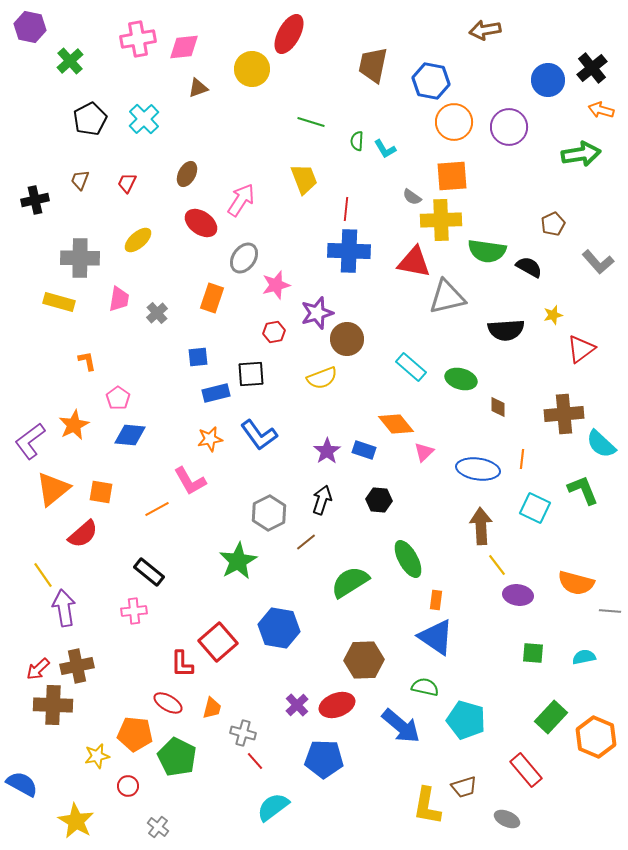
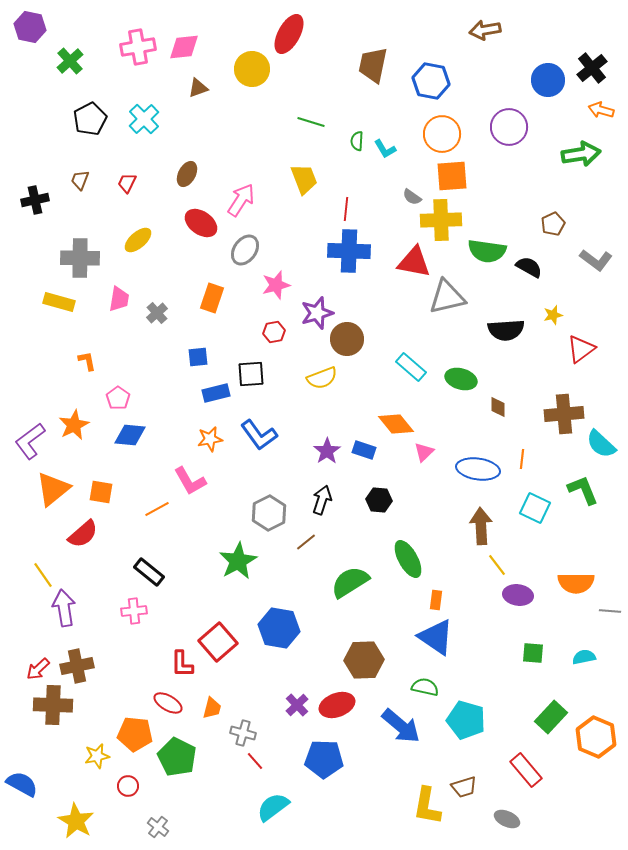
pink cross at (138, 39): moved 8 px down
orange circle at (454, 122): moved 12 px left, 12 px down
gray ellipse at (244, 258): moved 1 px right, 8 px up
gray L-shape at (598, 262): moved 2 px left, 2 px up; rotated 12 degrees counterclockwise
orange semicircle at (576, 583): rotated 15 degrees counterclockwise
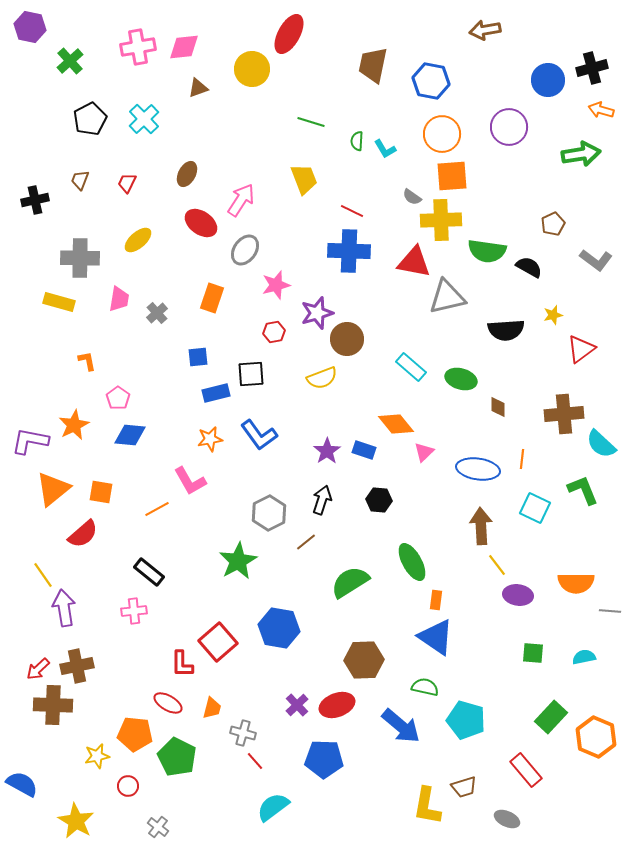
black cross at (592, 68): rotated 24 degrees clockwise
red line at (346, 209): moved 6 px right, 2 px down; rotated 70 degrees counterclockwise
purple L-shape at (30, 441): rotated 48 degrees clockwise
green ellipse at (408, 559): moved 4 px right, 3 px down
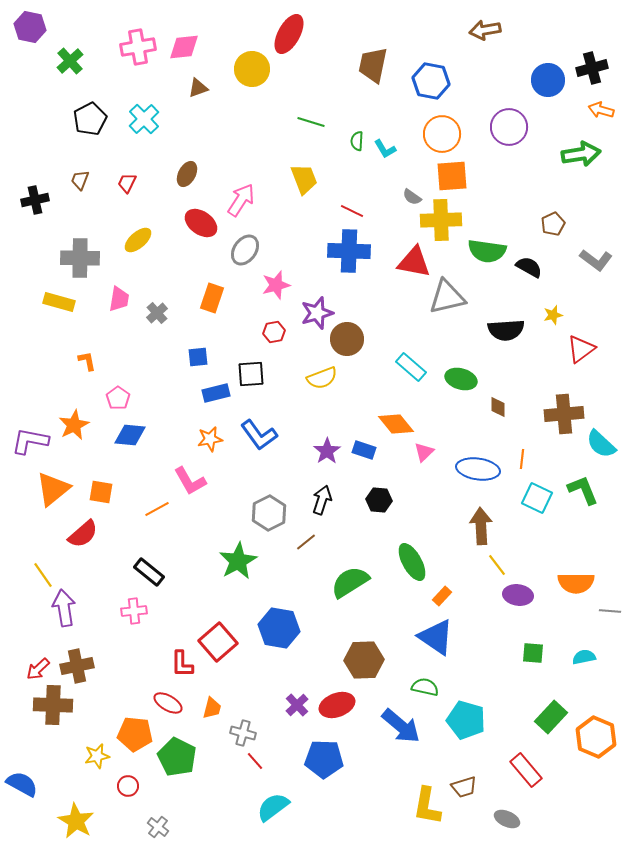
cyan square at (535, 508): moved 2 px right, 10 px up
orange rectangle at (436, 600): moved 6 px right, 4 px up; rotated 36 degrees clockwise
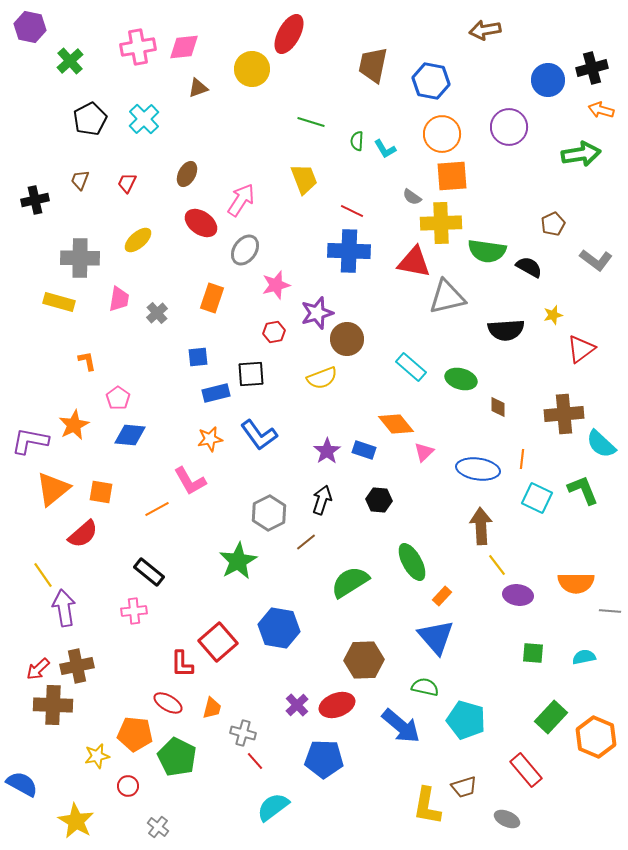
yellow cross at (441, 220): moved 3 px down
blue triangle at (436, 637): rotated 15 degrees clockwise
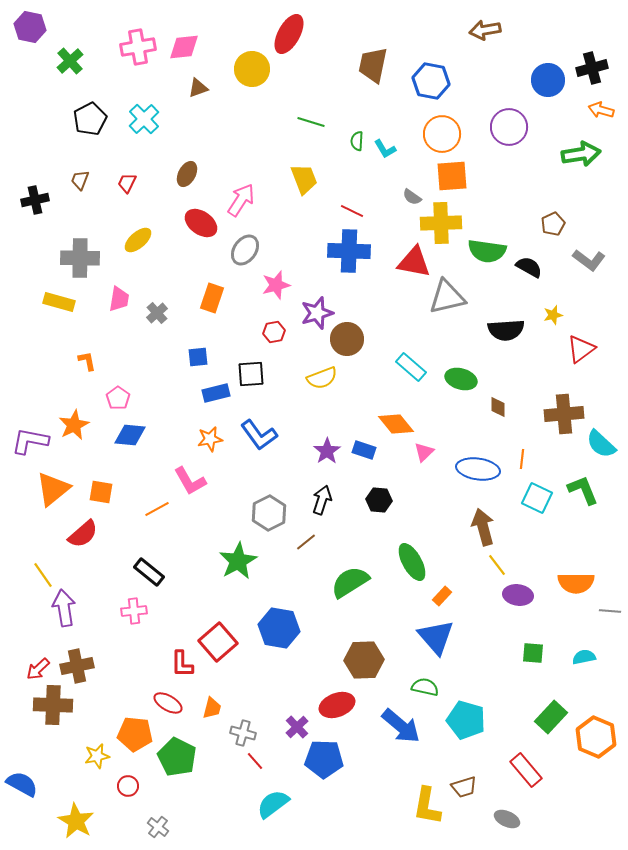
gray L-shape at (596, 260): moved 7 px left
brown arrow at (481, 526): moved 2 px right, 1 px down; rotated 12 degrees counterclockwise
purple cross at (297, 705): moved 22 px down
cyan semicircle at (273, 807): moved 3 px up
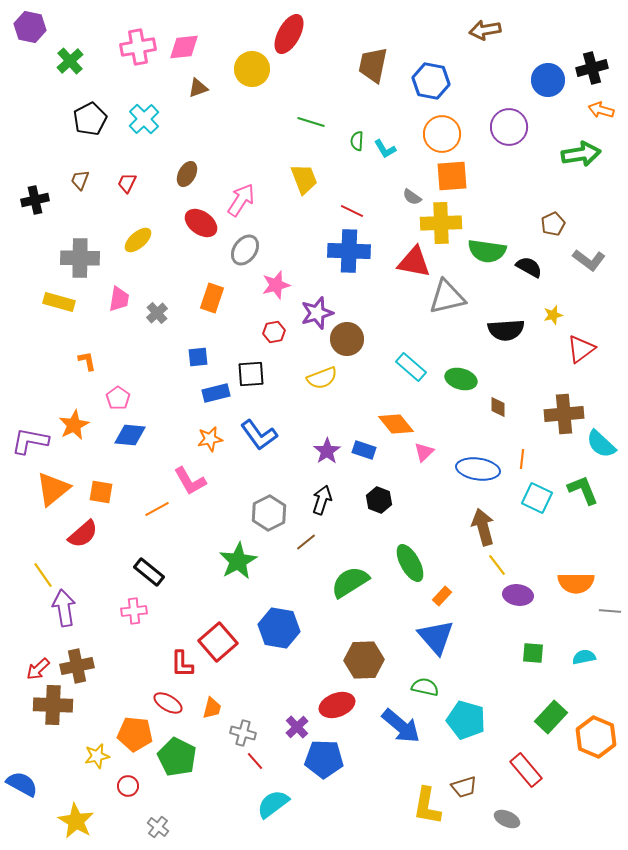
black hexagon at (379, 500): rotated 15 degrees clockwise
green ellipse at (412, 562): moved 2 px left, 1 px down
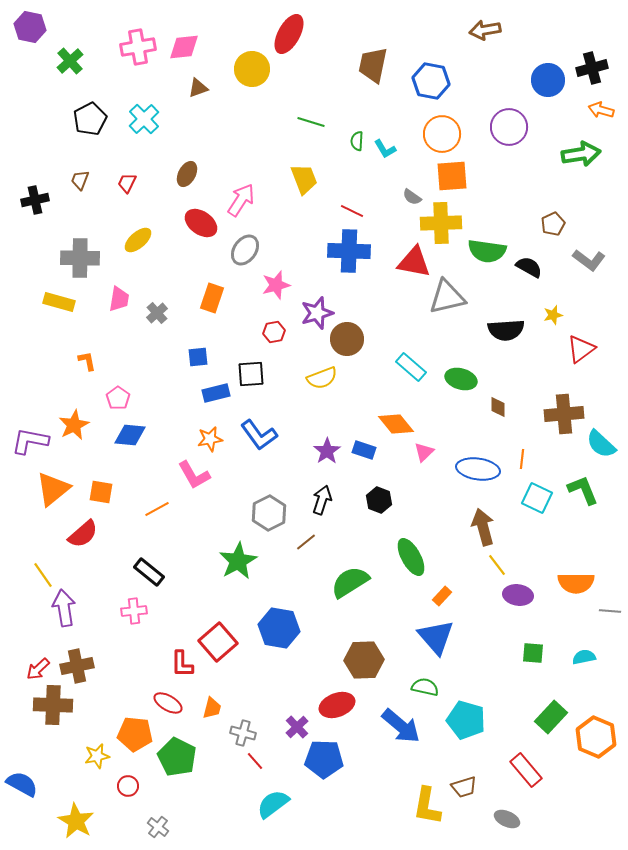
pink L-shape at (190, 481): moved 4 px right, 6 px up
green ellipse at (410, 563): moved 1 px right, 6 px up
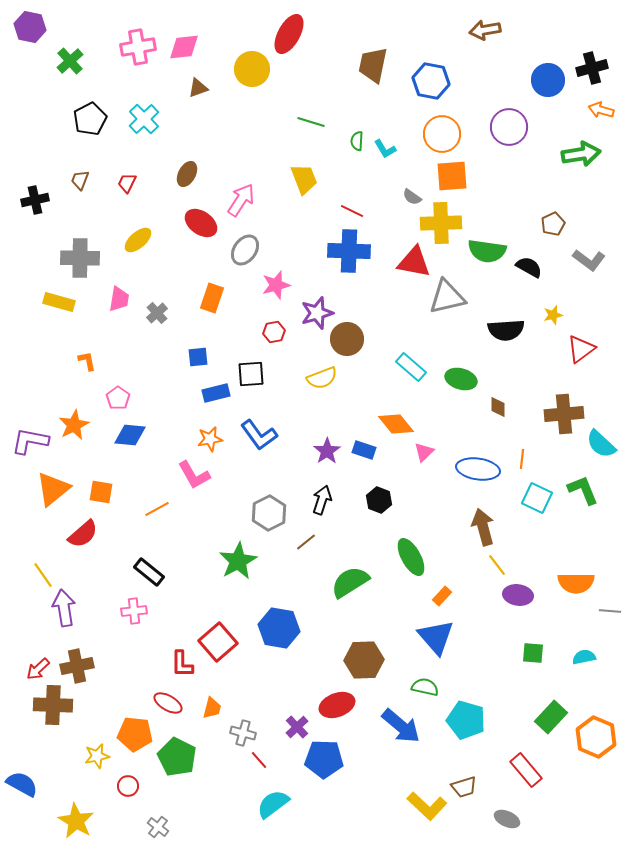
red line at (255, 761): moved 4 px right, 1 px up
yellow L-shape at (427, 806): rotated 57 degrees counterclockwise
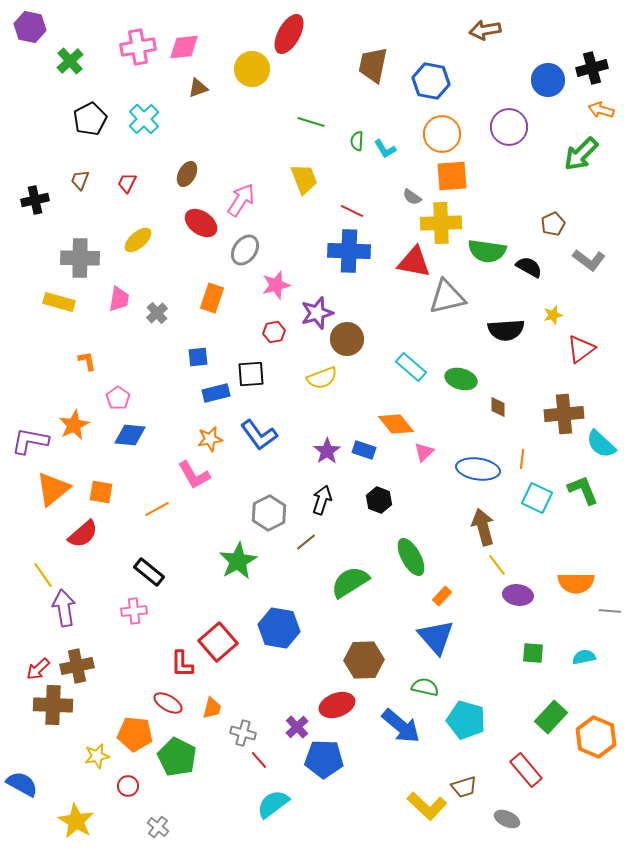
green arrow at (581, 154): rotated 144 degrees clockwise
